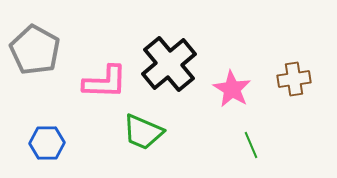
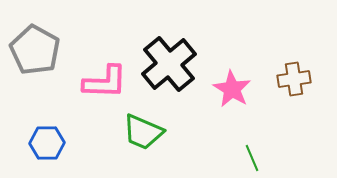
green line: moved 1 px right, 13 px down
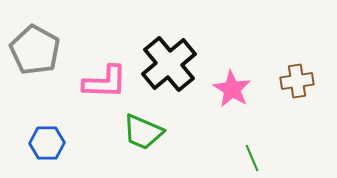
brown cross: moved 3 px right, 2 px down
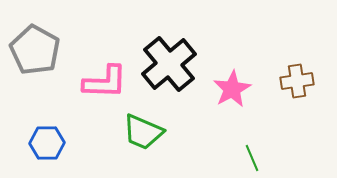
pink star: rotated 12 degrees clockwise
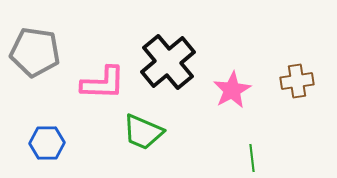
gray pentagon: moved 2 px down; rotated 21 degrees counterclockwise
black cross: moved 1 px left, 2 px up
pink L-shape: moved 2 px left, 1 px down
pink star: moved 1 px down
green line: rotated 16 degrees clockwise
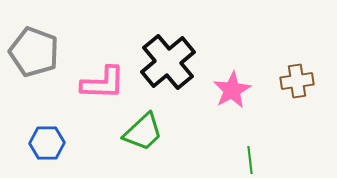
gray pentagon: moved 1 px left; rotated 12 degrees clockwise
green trapezoid: rotated 66 degrees counterclockwise
green line: moved 2 px left, 2 px down
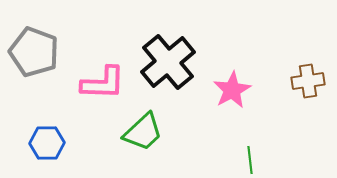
brown cross: moved 11 px right
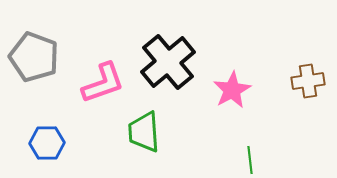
gray pentagon: moved 5 px down
pink L-shape: rotated 21 degrees counterclockwise
green trapezoid: moved 1 px right; rotated 129 degrees clockwise
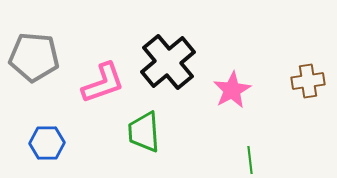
gray pentagon: rotated 15 degrees counterclockwise
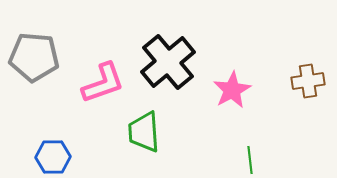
blue hexagon: moved 6 px right, 14 px down
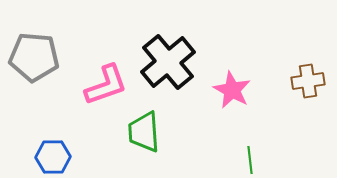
pink L-shape: moved 3 px right, 2 px down
pink star: rotated 15 degrees counterclockwise
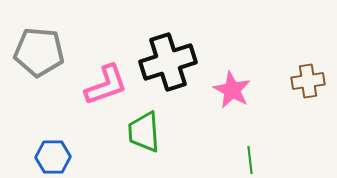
gray pentagon: moved 5 px right, 5 px up
black cross: rotated 22 degrees clockwise
